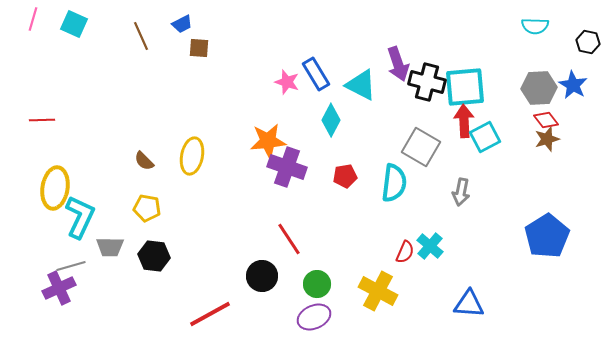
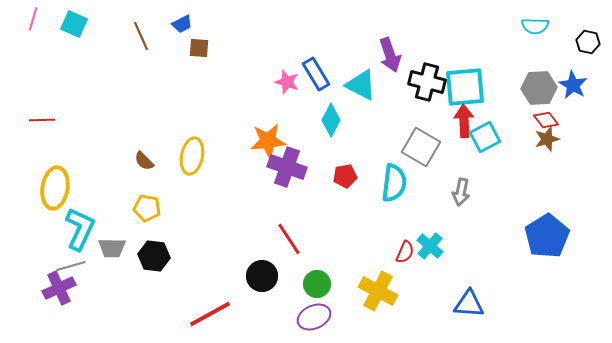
purple arrow at (398, 64): moved 8 px left, 9 px up
cyan L-shape at (80, 217): moved 12 px down
gray trapezoid at (110, 247): moved 2 px right, 1 px down
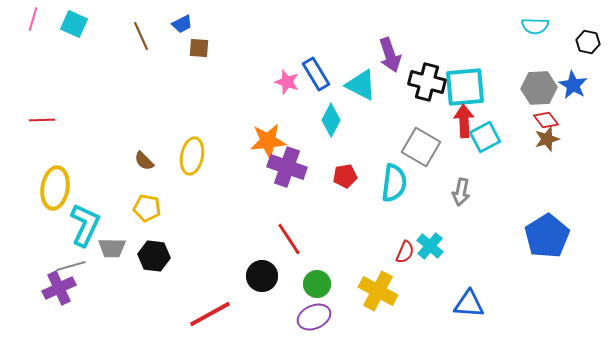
cyan L-shape at (80, 229): moved 5 px right, 4 px up
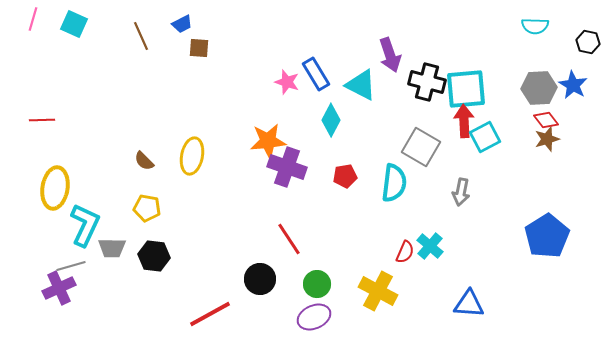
cyan square at (465, 87): moved 1 px right, 2 px down
black circle at (262, 276): moved 2 px left, 3 px down
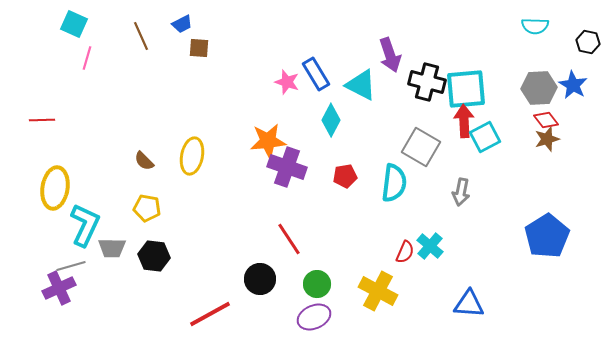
pink line at (33, 19): moved 54 px right, 39 px down
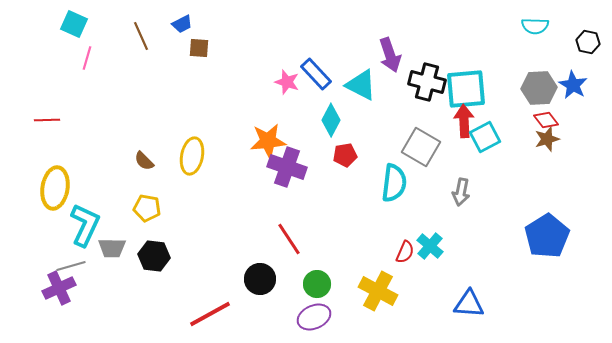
blue rectangle at (316, 74): rotated 12 degrees counterclockwise
red line at (42, 120): moved 5 px right
red pentagon at (345, 176): moved 21 px up
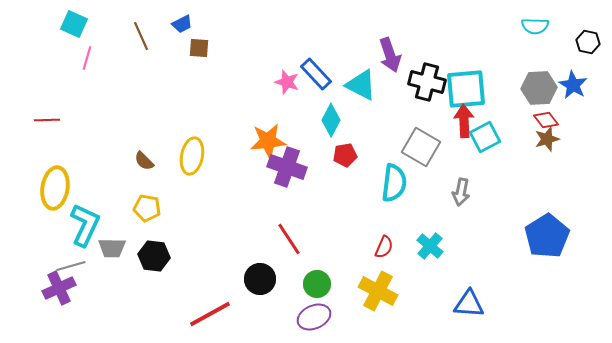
red semicircle at (405, 252): moved 21 px left, 5 px up
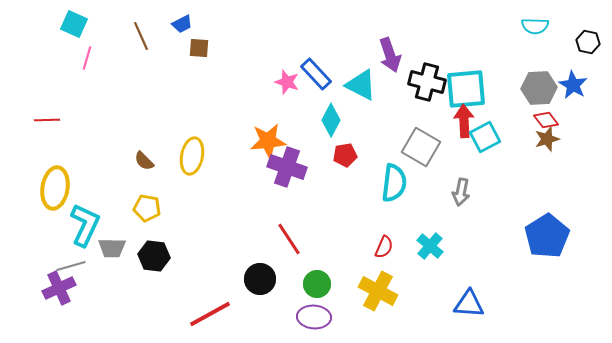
purple ellipse at (314, 317): rotated 28 degrees clockwise
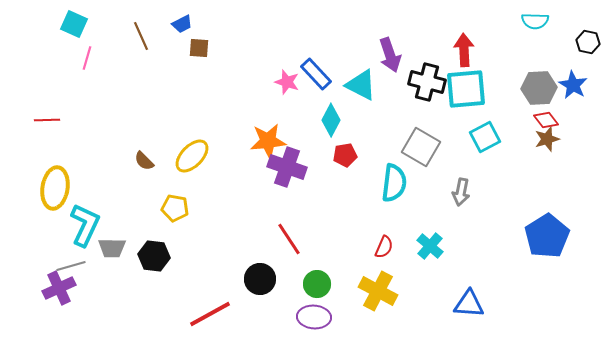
cyan semicircle at (535, 26): moved 5 px up
red arrow at (464, 121): moved 71 px up
yellow ellipse at (192, 156): rotated 33 degrees clockwise
yellow pentagon at (147, 208): moved 28 px right
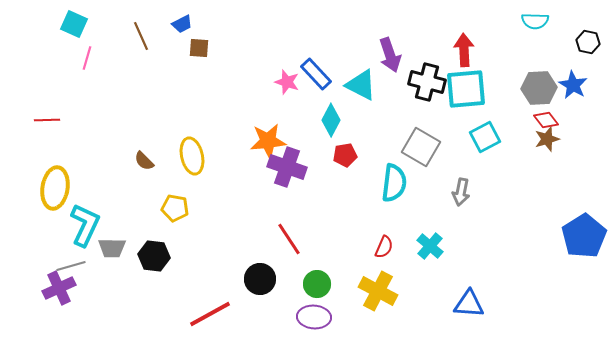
yellow ellipse at (192, 156): rotated 57 degrees counterclockwise
blue pentagon at (547, 236): moved 37 px right
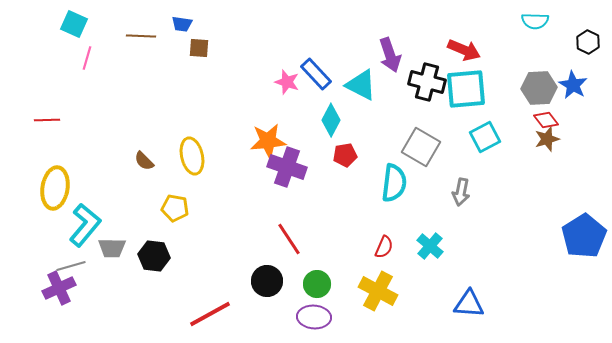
blue trapezoid at (182, 24): rotated 35 degrees clockwise
brown line at (141, 36): rotated 64 degrees counterclockwise
black hexagon at (588, 42): rotated 15 degrees clockwise
red arrow at (464, 50): rotated 116 degrees clockwise
cyan L-shape at (85, 225): rotated 15 degrees clockwise
black circle at (260, 279): moved 7 px right, 2 px down
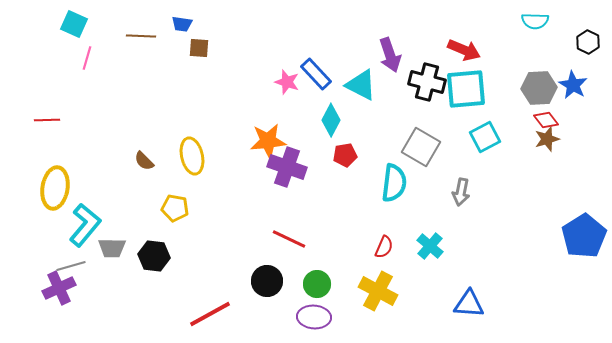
red line at (289, 239): rotated 32 degrees counterclockwise
